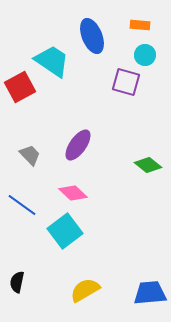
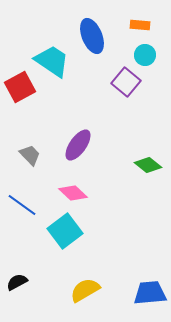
purple square: rotated 24 degrees clockwise
black semicircle: rotated 50 degrees clockwise
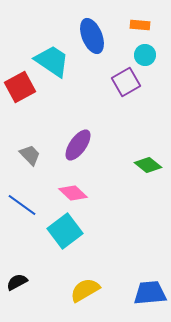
purple square: rotated 20 degrees clockwise
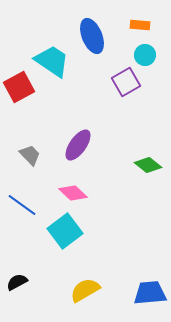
red square: moved 1 px left
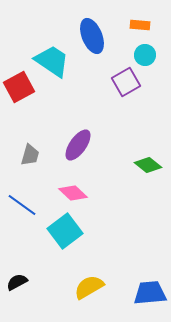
gray trapezoid: rotated 60 degrees clockwise
yellow semicircle: moved 4 px right, 3 px up
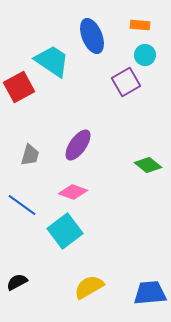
pink diamond: moved 1 px up; rotated 24 degrees counterclockwise
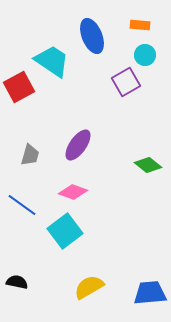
black semicircle: rotated 40 degrees clockwise
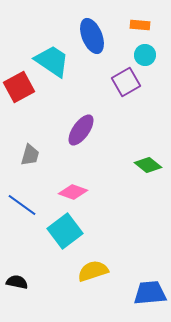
purple ellipse: moved 3 px right, 15 px up
yellow semicircle: moved 4 px right, 16 px up; rotated 12 degrees clockwise
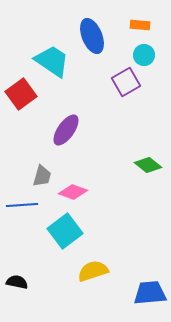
cyan circle: moved 1 px left
red square: moved 2 px right, 7 px down; rotated 8 degrees counterclockwise
purple ellipse: moved 15 px left
gray trapezoid: moved 12 px right, 21 px down
blue line: rotated 40 degrees counterclockwise
